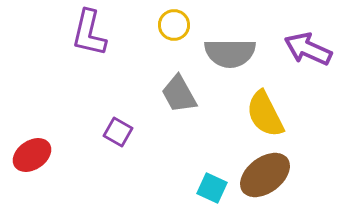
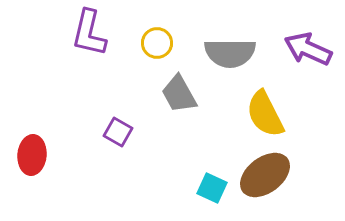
yellow circle: moved 17 px left, 18 px down
red ellipse: rotated 51 degrees counterclockwise
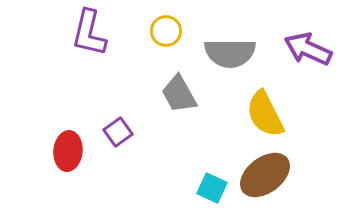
yellow circle: moved 9 px right, 12 px up
purple square: rotated 24 degrees clockwise
red ellipse: moved 36 px right, 4 px up
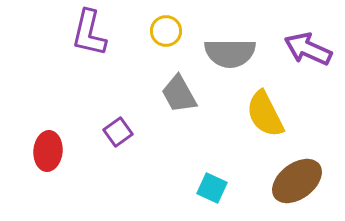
red ellipse: moved 20 px left
brown ellipse: moved 32 px right, 6 px down
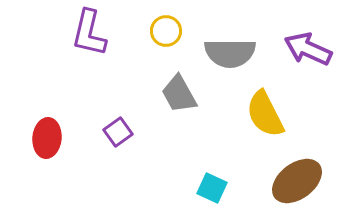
red ellipse: moved 1 px left, 13 px up
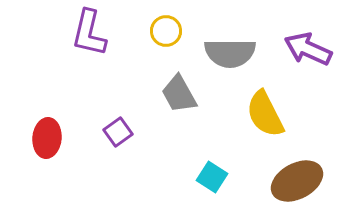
brown ellipse: rotated 9 degrees clockwise
cyan square: moved 11 px up; rotated 8 degrees clockwise
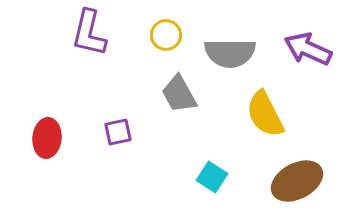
yellow circle: moved 4 px down
purple square: rotated 24 degrees clockwise
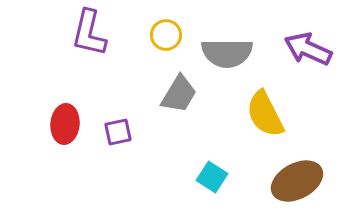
gray semicircle: moved 3 px left
gray trapezoid: rotated 120 degrees counterclockwise
red ellipse: moved 18 px right, 14 px up
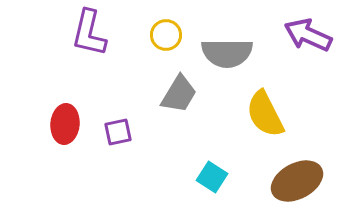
purple arrow: moved 14 px up
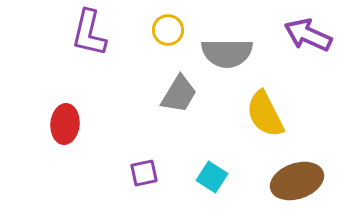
yellow circle: moved 2 px right, 5 px up
purple square: moved 26 px right, 41 px down
brown ellipse: rotated 9 degrees clockwise
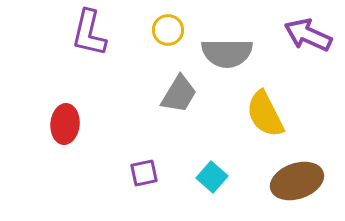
cyan square: rotated 8 degrees clockwise
